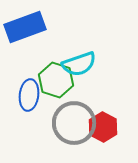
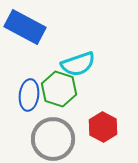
blue rectangle: rotated 48 degrees clockwise
cyan semicircle: moved 1 px left
green hexagon: moved 3 px right, 9 px down
gray circle: moved 21 px left, 16 px down
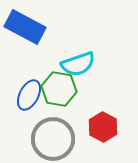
green hexagon: rotated 8 degrees counterclockwise
blue ellipse: rotated 20 degrees clockwise
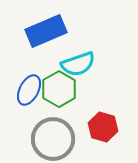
blue rectangle: moved 21 px right, 4 px down; rotated 51 degrees counterclockwise
green hexagon: rotated 20 degrees clockwise
blue ellipse: moved 5 px up
red hexagon: rotated 12 degrees counterclockwise
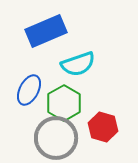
green hexagon: moved 5 px right, 14 px down
gray circle: moved 3 px right, 1 px up
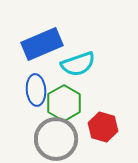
blue rectangle: moved 4 px left, 13 px down
blue ellipse: moved 7 px right; rotated 32 degrees counterclockwise
gray circle: moved 1 px down
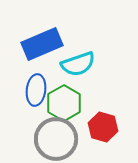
blue ellipse: rotated 12 degrees clockwise
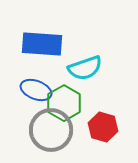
blue rectangle: rotated 27 degrees clockwise
cyan semicircle: moved 7 px right, 4 px down
blue ellipse: rotated 76 degrees counterclockwise
gray circle: moved 5 px left, 9 px up
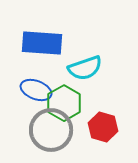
blue rectangle: moved 1 px up
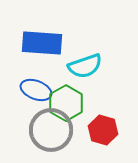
cyan semicircle: moved 2 px up
green hexagon: moved 2 px right
red hexagon: moved 3 px down
